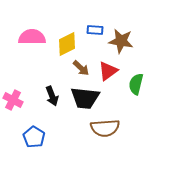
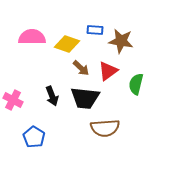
yellow diamond: rotated 45 degrees clockwise
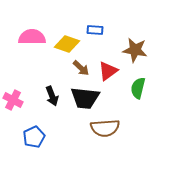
brown star: moved 14 px right, 9 px down
green semicircle: moved 2 px right, 4 px down
blue pentagon: rotated 15 degrees clockwise
